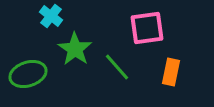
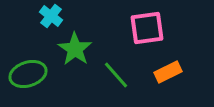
green line: moved 1 px left, 8 px down
orange rectangle: moved 3 px left; rotated 52 degrees clockwise
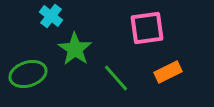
green line: moved 3 px down
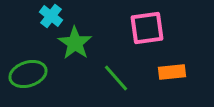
green star: moved 6 px up
orange rectangle: moved 4 px right; rotated 20 degrees clockwise
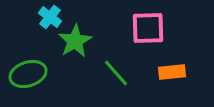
cyan cross: moved 1 px left, 1 px down
pink square: moved 1 px right; rotated 6 degrees clockwise
green star: moved 2 px up; rotated 8 degrees clockwise
green line: moved 5 px up
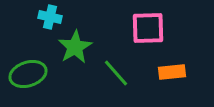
cyan cross: rotated 25 degrees counterclockwise
green star: moved 6 px down
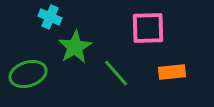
cyan cross: rotated 10 degrees clockwise
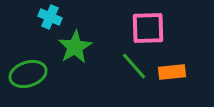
green line: moved 18 px right, 7 px up
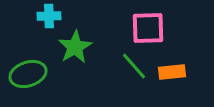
cyan cross: moved 1 px left, 1 px up; rotated 25 degrees counterclockwise
